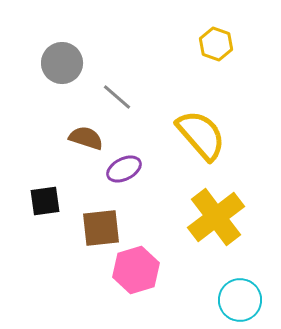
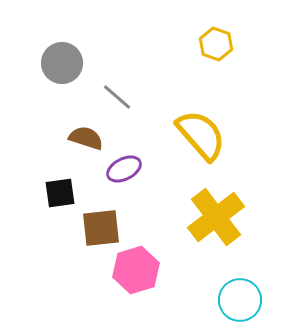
black square: moved 15 px right, 8 px up
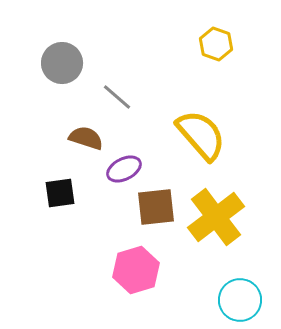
brown square: moved 55 px right, 21 px up
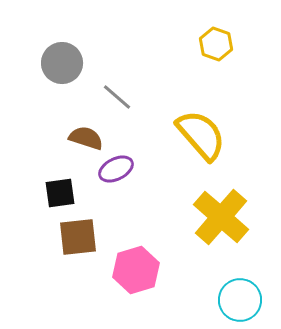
purple ellipse: moved 8 px left
brown square: moved 78 px left, 30 px down
yellow cross: moved 5 px right; rotated 12 degrees counterclockwise
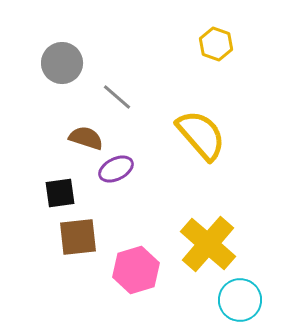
yellow cross: moved 13 px left, 27 px down
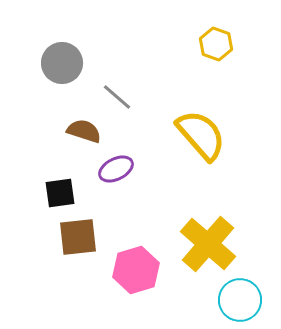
brown semicircle: moved 2 px left, 7 px up
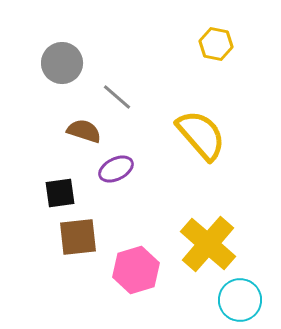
yellow hexagon: rotated 8 degrees counterclockwise
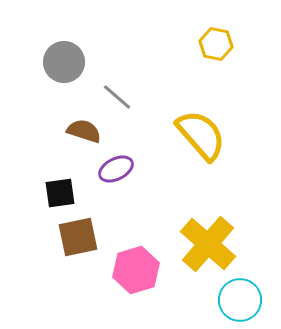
gray circle: moved 2 px right, 1 px up
brown square: rotated 6 degrees counterclockwise
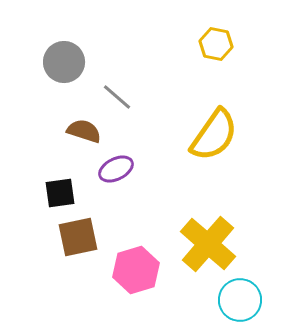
yellow semicircle: moved 13 px right; rotated 76 degrees clockwise
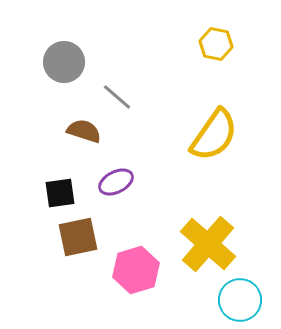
purple ellipse: moved 13 px down
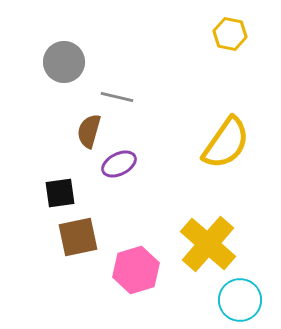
yellow hexagon: moved 14 px right, 10 px up
gray line: rotated 28 degrees counterclockwise
brown semicircle: moved 5 px right; rotated 92 degrees counterclockwise
yellow semicircle: moved 12 px right, 8 px down
purple ellipse: moved 3 px right, 18 px up
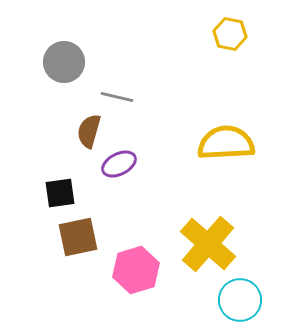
yellow semicircle: rotated 128 degrees counterclockwise
